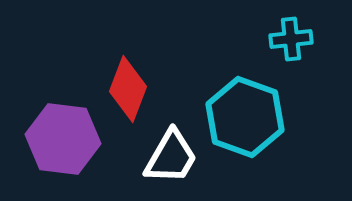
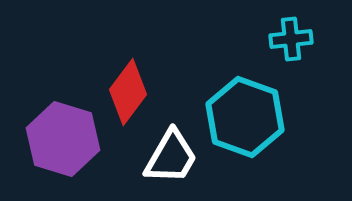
red diamond: moved 3 px down; rotated 16 degrees clockwise
purple hexagon: rotated 10 degrees clockwise
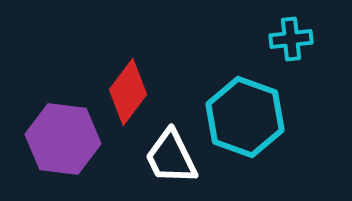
purple hexagon: rotated 10 degrees counterclockwise
white trapezoid: rotated 124 degrees clockwise
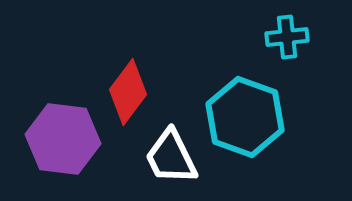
cyan cross: moved 4 px left, 2 px up
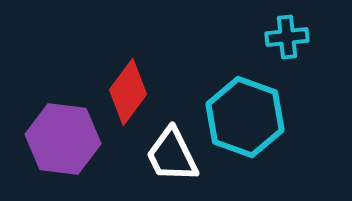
white trapezoid: moved 1 px right, 2 px up
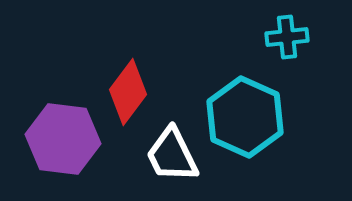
cyan hexagon: rotated 4 degrees clockwise
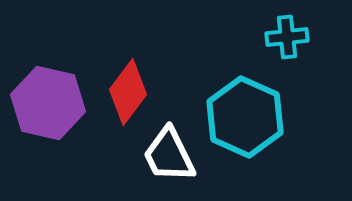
purple hexagon: moved 15 px left, 36 px up; rotated 6 degrees clockwise
white trapezoid: moved 3 px left
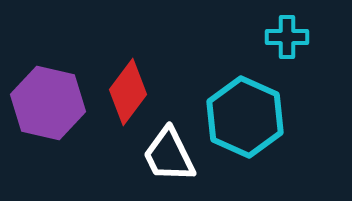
cyan cross: rotated 6 degrees clockwise
